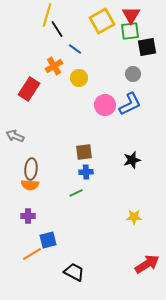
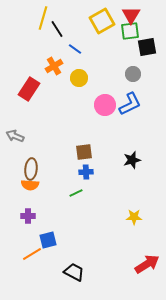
yellow line: moved 4 px left, 3 px down
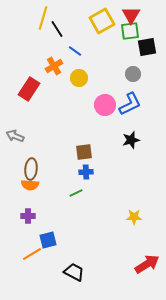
blue line: moved 2 px down
black star: moved 1 px left, 20 px up
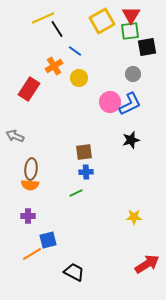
yellow line: rotated 50 degrees clockwise
pink circle: moved 5 px right, 3 px up
